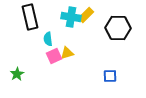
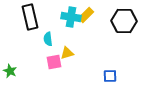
black hexagon: moved 6 px right, 7 px up
pink square: moved 6 px down; rotated 14 degrees clockwise
green star: moved 7 px left, 3 px up; rotated 16 degrees counterclockwise
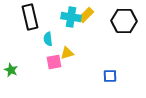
green star: moved 1 px right, 1 px up
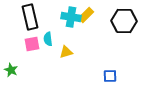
yellow triangle: moved 1 px left, 1 px up
pink square: moved 22 px left, 18 px up
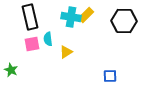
yellow triangle: rotated 16 degrees counterclockwise
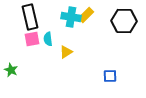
pink square: moved 5 px up
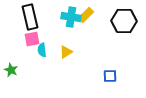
cyan semicircle: moved 6 px left, 11 px down
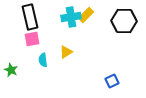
cyan cross: rotated 18 degrees counterclockwise
cyan semicircle: moved 1 px right, 10 px down
blue square: moved 2 px right, 5 px down; rotated 24 degrees counterclockwise
